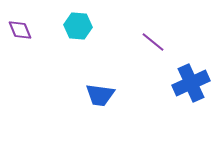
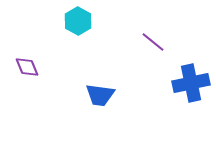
cyan hexagon: moved 5 px up; rotated 24 degrees clockwise
purple diamond: moved 7 px right, 37 px down
blue cross: rotated 12 degrees clockwise
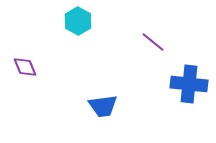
purple diamond: moved 2 px left
blue cross: moved 2 px left, 1 px down; rotated 18 degrees clockwise
blue trapezoid: moved 3 px right, 11 px down; rotated 16 degrees counterclockwise
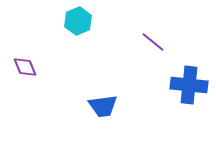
cyan hexagon: rotated 8 degrees clockwise
blue cross: moved 1 px down
